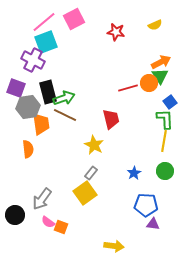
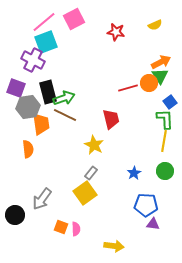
pink semicircle: moved 28 px right, 7 px down; rotated 128 degrees counterclockwise
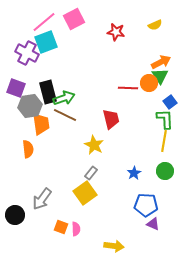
purple cross: moved 6 px left, 7 px up
red line: rotated 18 degrees clockwise
gray hexagon: moved 2 px right, 1 px up
purple triangle: rotated 16 degrees clockwise
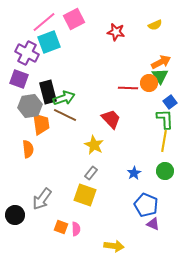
cyan square: moved 3 px right
purple square: moved 3 px right, 9 px up
red trapezoid: rotated 30 degrees counterclockwise
yellow square: moved 2 px down; rotated 35 degrees counterclockwise
blue pentagon: rotated 20 degrees clockwise
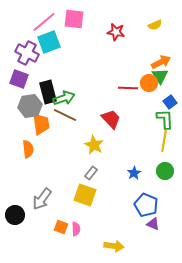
pink square: rotated 35 degrees clockwise
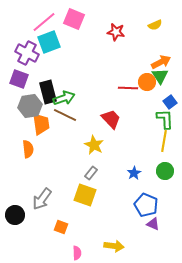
pink square: rotated 15 degrees clockwise
orange circle: moved 2 px left, 1 px up
pink semicircle: moved 1 px right, 24 px down
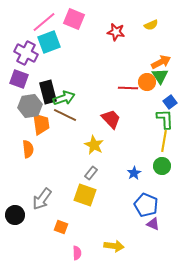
yellow semicircle: moved 4 px left
purple cross: moved 1 px left
green circle: moved 3 px left, 5 px up
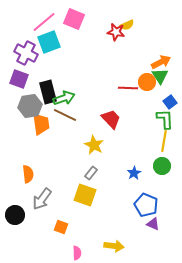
yellow semicircle: moved 24 px left
orange semicircle: moved 25 px down
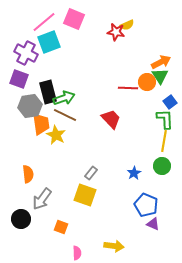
yellow star: moved 38 px left, 10 px up
black circle: moved 6 px right, 4 px down
